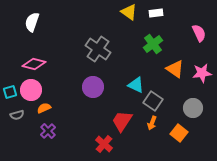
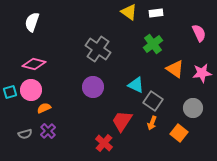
gray semicircle: moved 8 px right, 19 px down
red cross: moved 1 px up
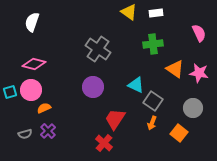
green cross: rotated 30 degrees clockwise
pink star: moved 3 px left; rotated 18 degrees clockwise
red trapezoid: moved 7 px left, 2 px up
